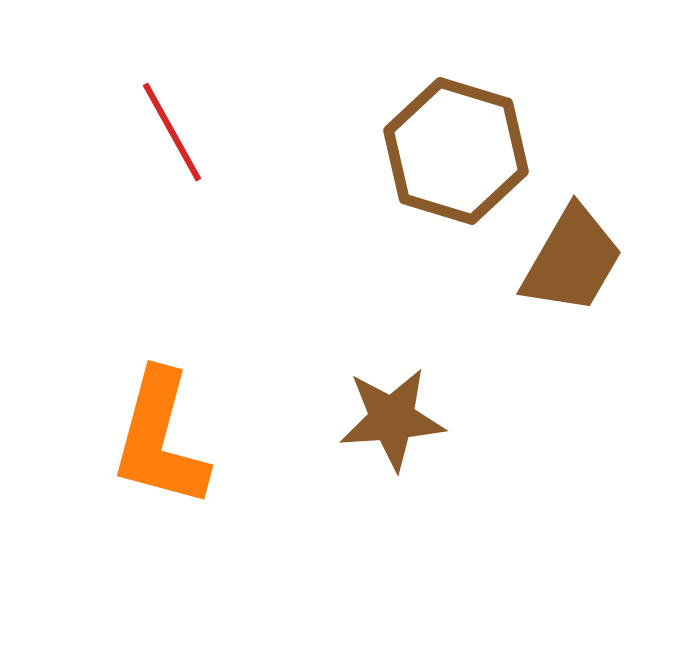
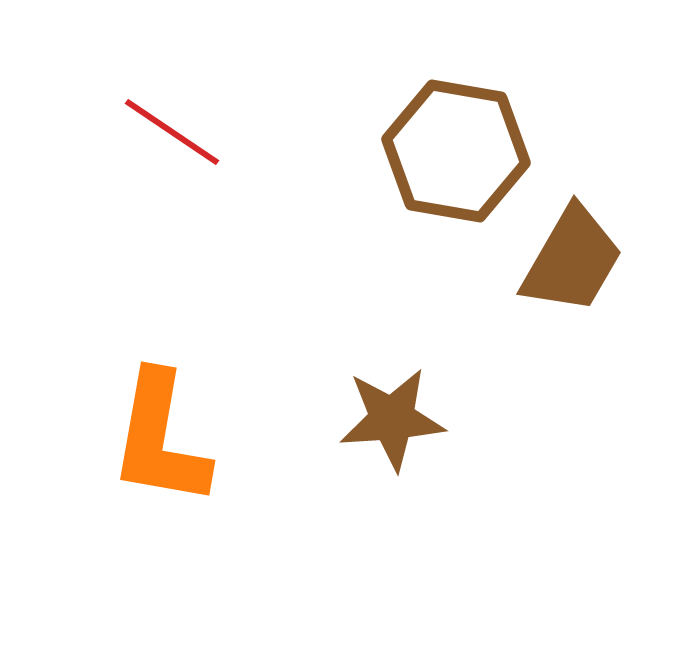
red line: rotated 27 degrees counterclockwise
brown hexagon: rotated 7 degrees counterclockwise
orange L-shape: rotated 5 degrees counterclockwise
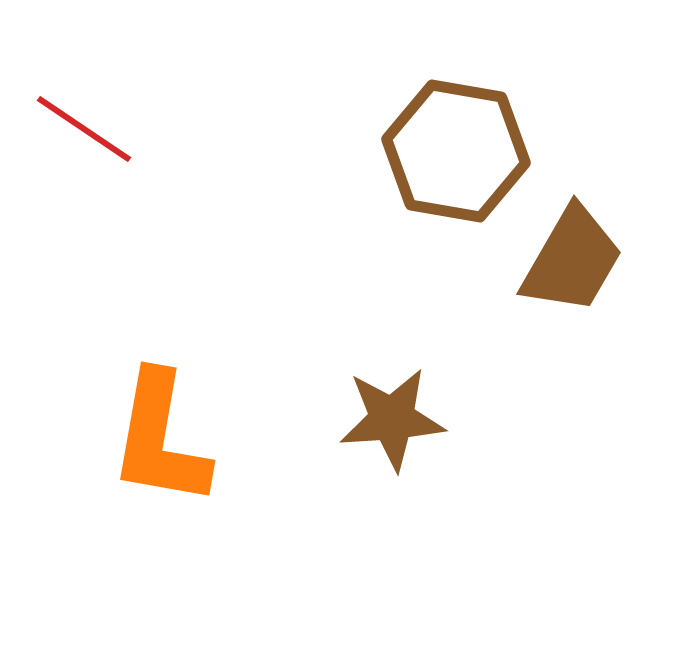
red line: moved 88 px left, 3 px up
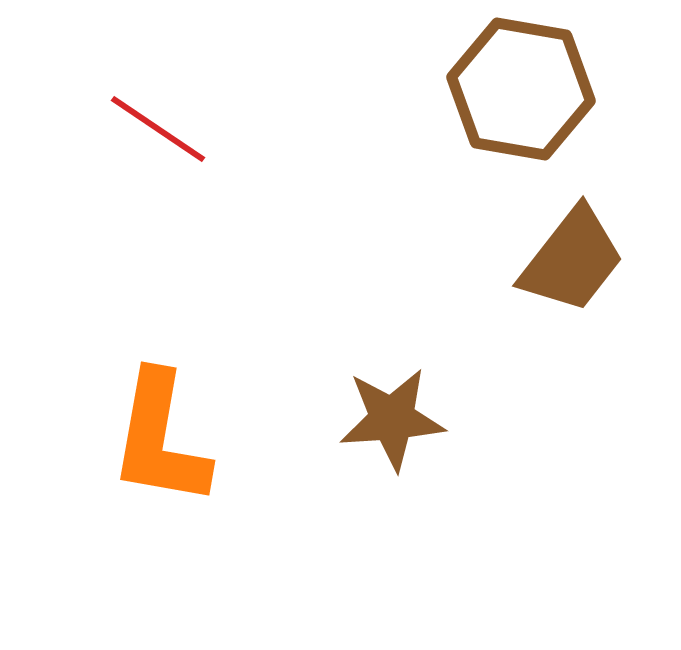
red line: moved 74 px right
brown hexagon: moved 65 px right, 62 px up
brown trapezoid: rotated 8 degrees clockwise
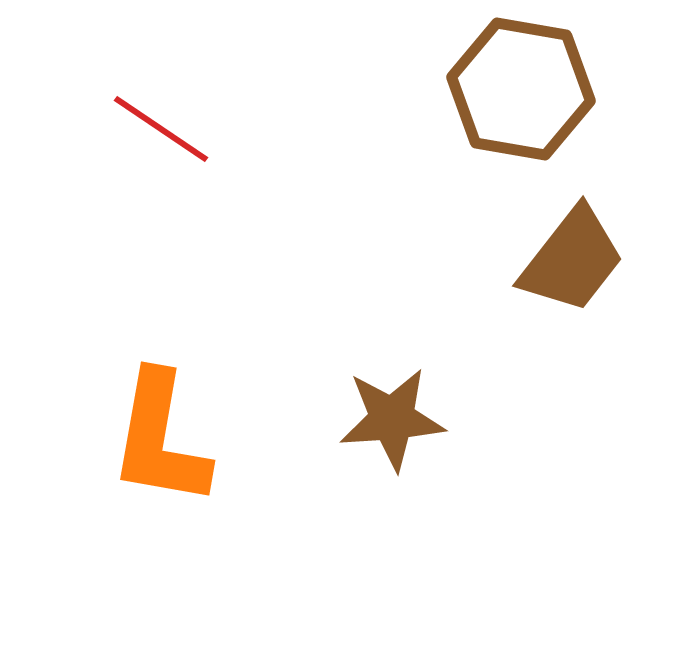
red line: moved 3 px right
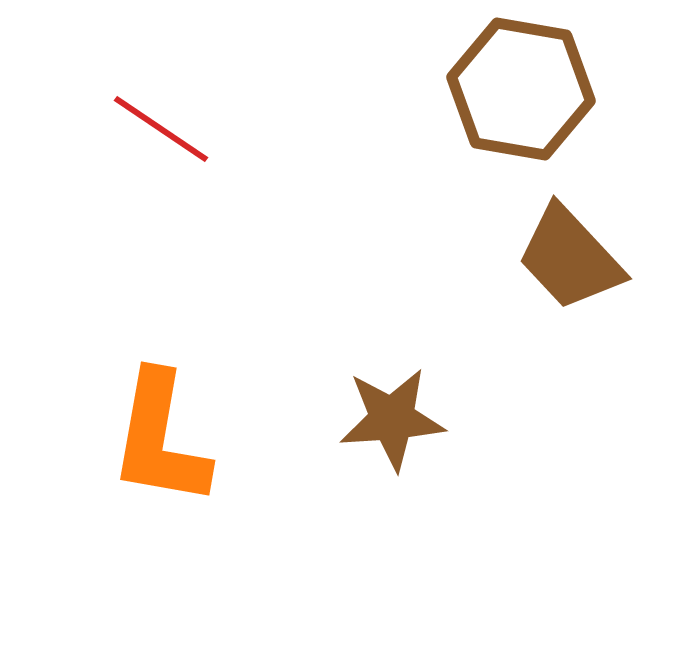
brown trapezoid: moved 2 px left, 2 px up; rotated 99 degrees clockwise
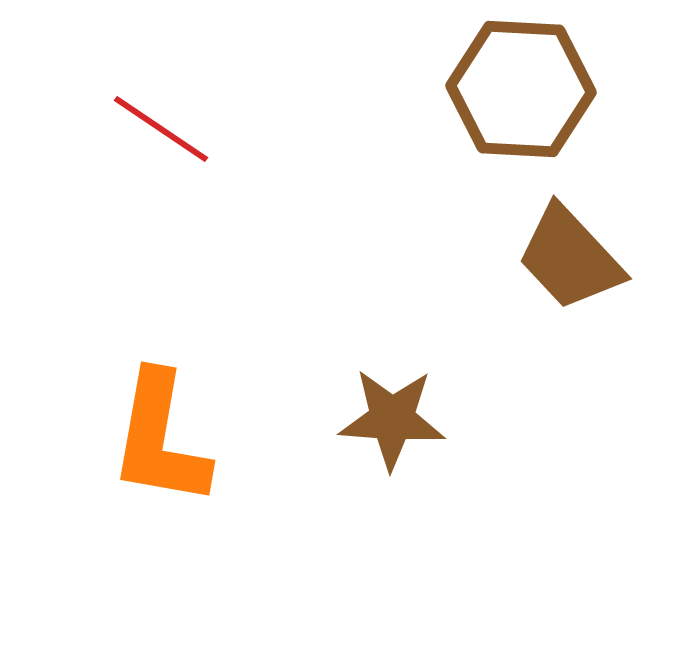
brown hexagon: rotated 7 degrees counterclockwise
brown star: rotated 8 degrees clockwise
